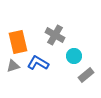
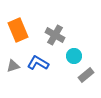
orange rectangle: moved 12 px up; rotated 10 degrees counterclockwise
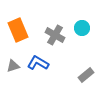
cyan circle: moved 8 px right, 28 px up
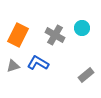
orange rectangle: moved 5 px down; rotated 50 degrees clockwise
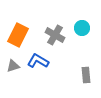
blue L-shape: moved 2 px up
gray rectangle: rotated 56 degrees counterclockwise
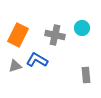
gray cross: rotated 18 degrees counterclockwise
blue L-shape: moved 1 px left, 1 px up
gray triangle: moved 2 px right
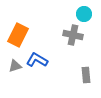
cyan circle: moved 2 px right, 14 px up
gray cross: moved 18 px right
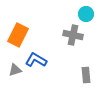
cyan circle: moved 2 px right
blue L-shape: moved 1 px left
gray triangle: moved 4 px down
